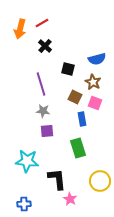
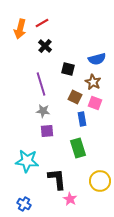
blue cross: rotated 32 degrees clockwise
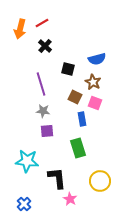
black L-shape: moved 1 px up
blue cross: rotated 16 degrees clockwise
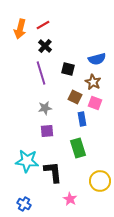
red line: moved 1 px right, 2 px down
purple line: moved 11 px up
gray star: moved 2 px right, 3 px up; rotated 16 degrees counterclockwise
black L-shape: moved 4 px left, 6 px up
blue cross: rotated 16 degrees counterclockwise
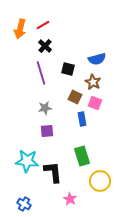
green rectangle: moved 4 px right, 8 px down
